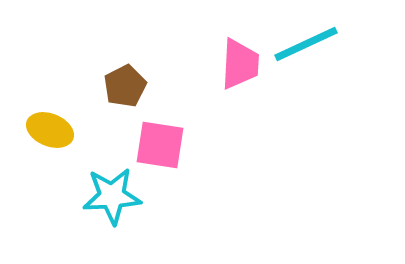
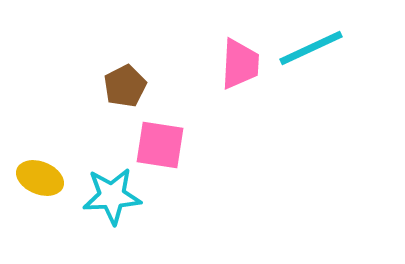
cyan line: moved 5 px right, 4 px down
yellow ellipse: moved 10 px left, 48 px down
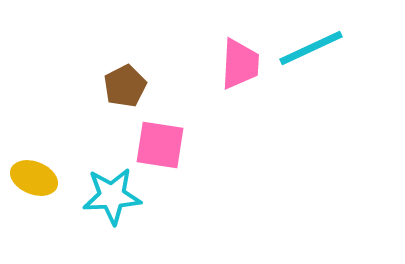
yellow ellipse: moved 6 px left
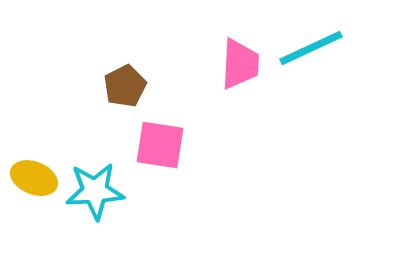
cyan star: moved 17 px left, 5 px up
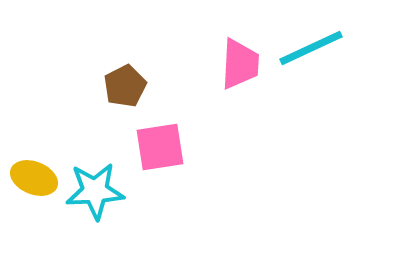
pink square: moved 2 px down; rotated 18 degrees counterclockwise
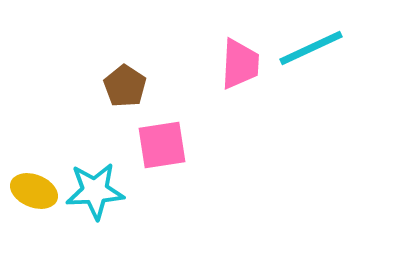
brown pentagon: rotated 12 degrees counterclockwise
pink square: moved 2 px right, 2 px up
yellow ellipse: moved 13 px down
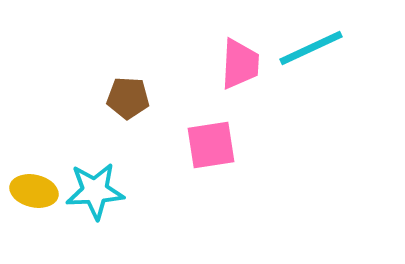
brown pentagon: moved 3 px right, 12 px down; rotated 30 degrees counterclockwise
pink square: moved 49 px right
yellow ellipse: rotated 9 degrees counterclockwise
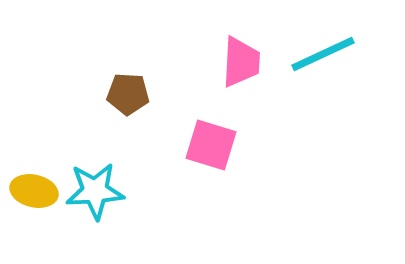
cyan line: moved 12 px right, 6 px down
pink trapezoid: moved 1 px right, 2 px up
brown pentagon: moved 4 px up
pink square: rotated 26 degrees clockwise
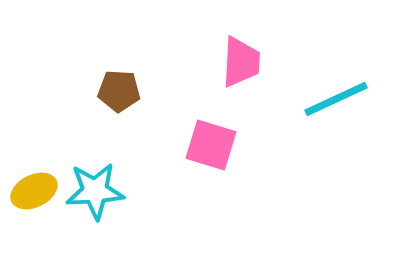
cyan line: moved 13 px right, 45 px down
brown pentagon: moved 9 px left, 3 px up
yellow ellipse: rotated 39 degrees counterclockwise
